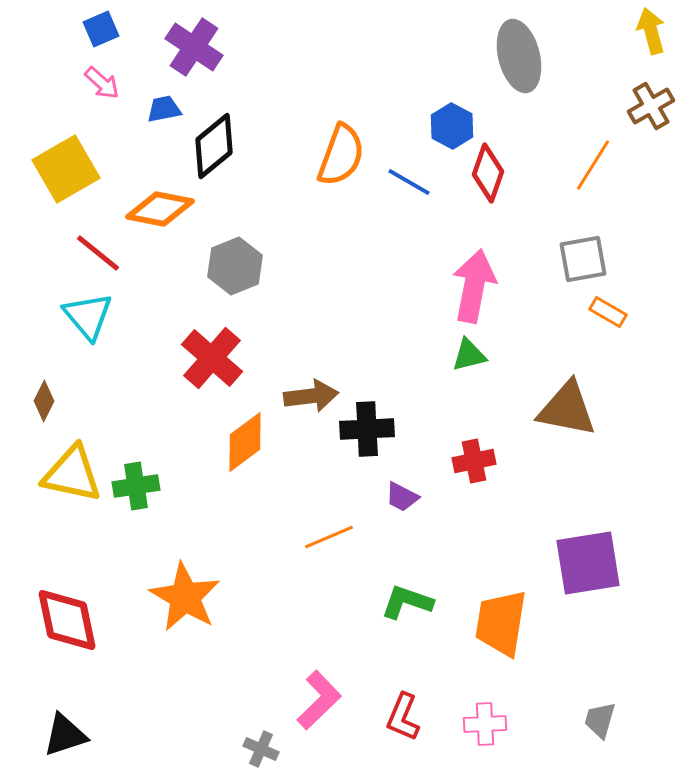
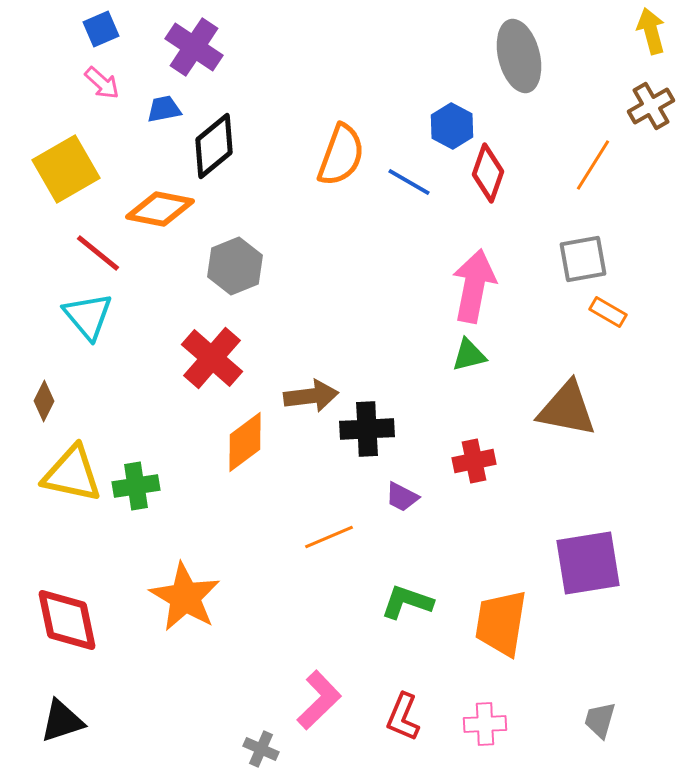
black triangle at (65, 735): moved 3 px left, 14 px up
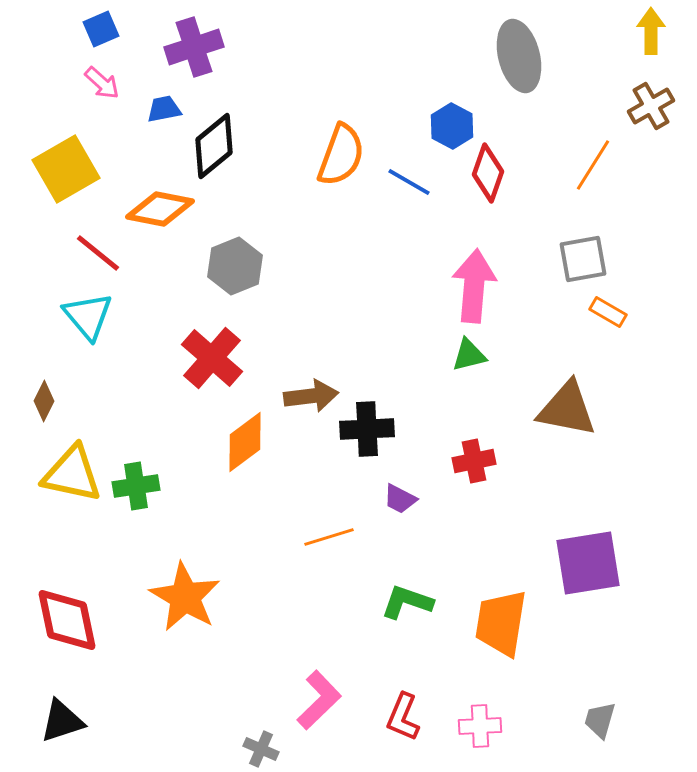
yellow arrow at (651, 31): rotated 15 degrees clockwise
purple cross at (194, 47): rotated 38 degrees clockwise
pink arrow at (474, 286): rotated 6 degrees counterclockwise
purple trapezoid at (402, 497): moved 2 px left, 2 px down
orange line at (329, 537): rotated 6 degrees clockwise
pink cross at (485, 724): moved 5 px left, 2 px down
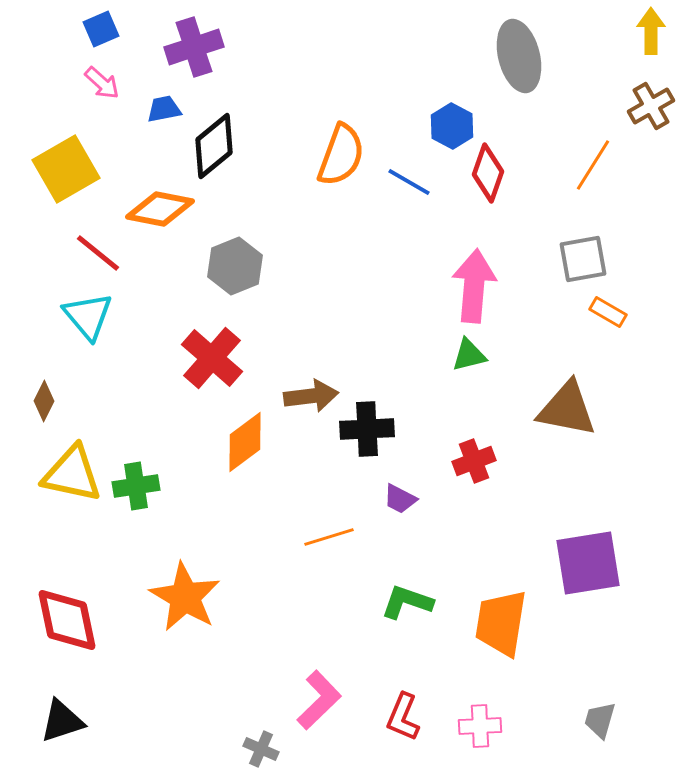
red cross at (474, 461): rotated 9 degrees counterclockwise
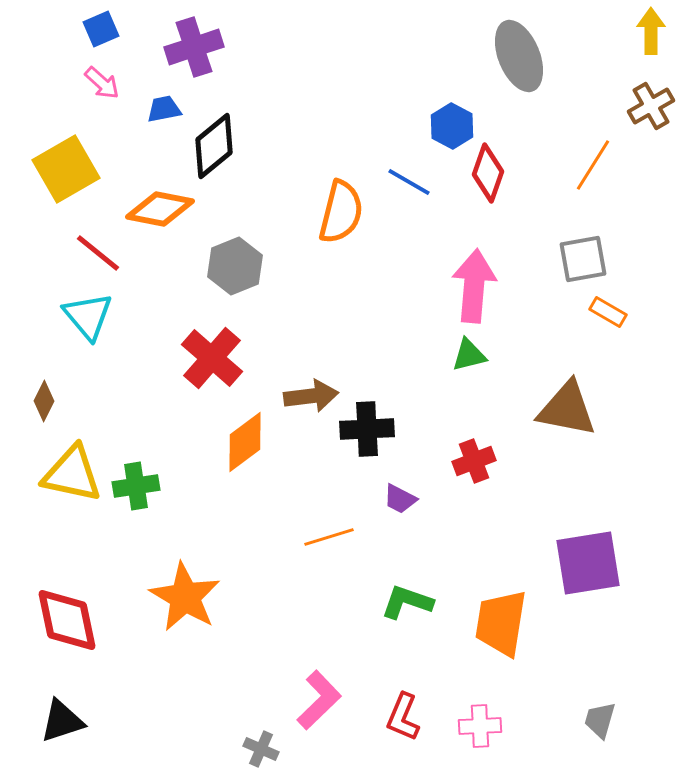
gray ellipse at (519, 56): rotated 8 degrees counterclockwise
orange semicircle at (341, 155): moved 57 px down; rotated 6 degrees counterclockwise
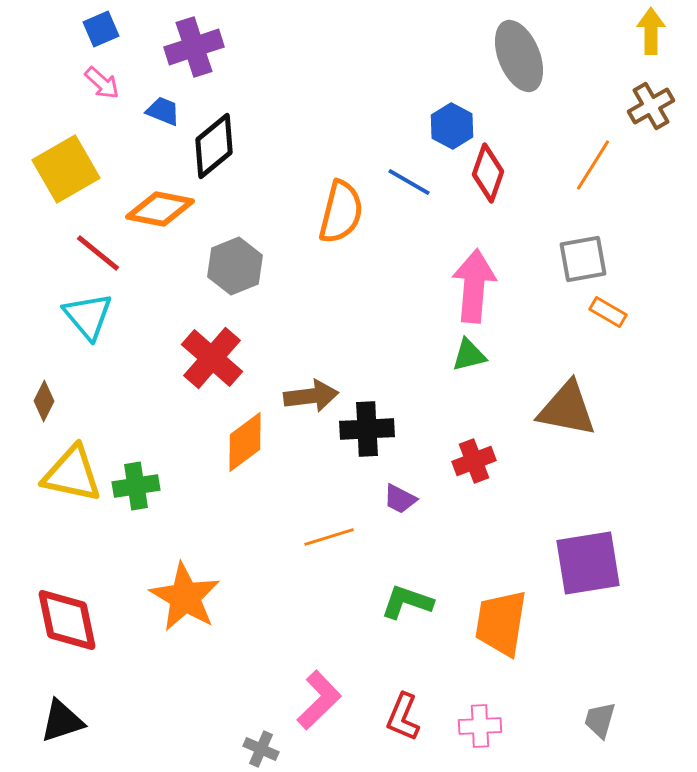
blue trapezoid at (164, 109): moved 1 px left, 2 px down; rotated 33 degrees clockwise
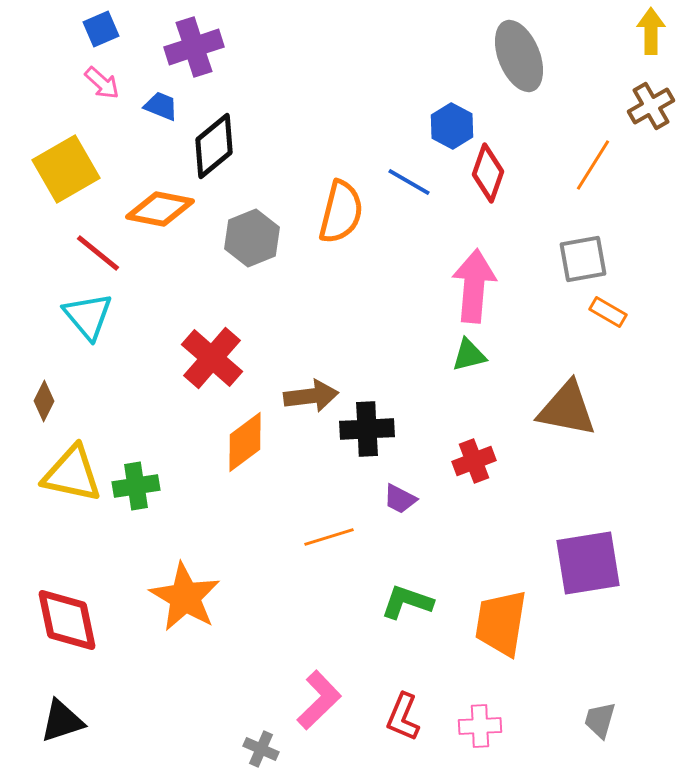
blue trapezoid at (163, 111): moved 2 px left, 5 px up
gray hexagon at (235, 266): moved 17 px right, 28 px up
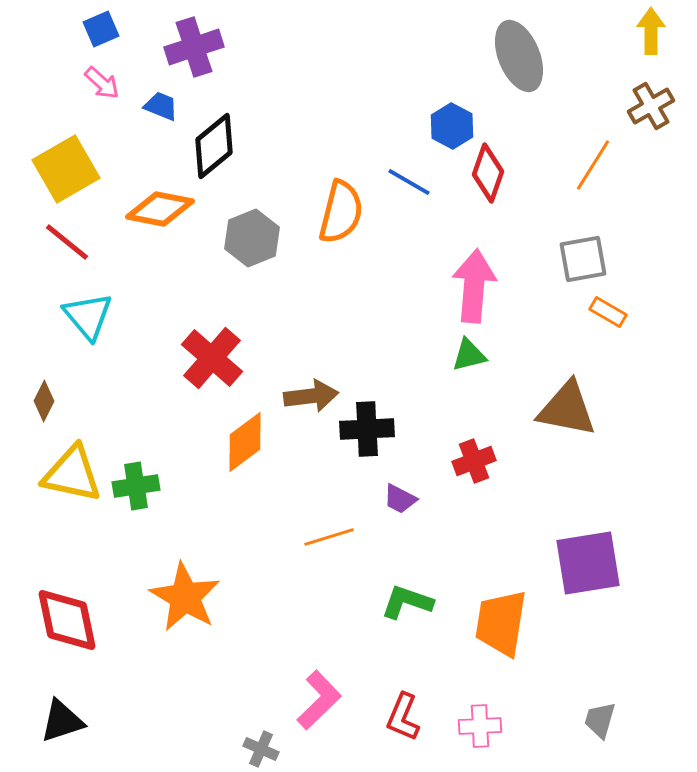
red line at (98, 253): moved 31 px left, 11 px up
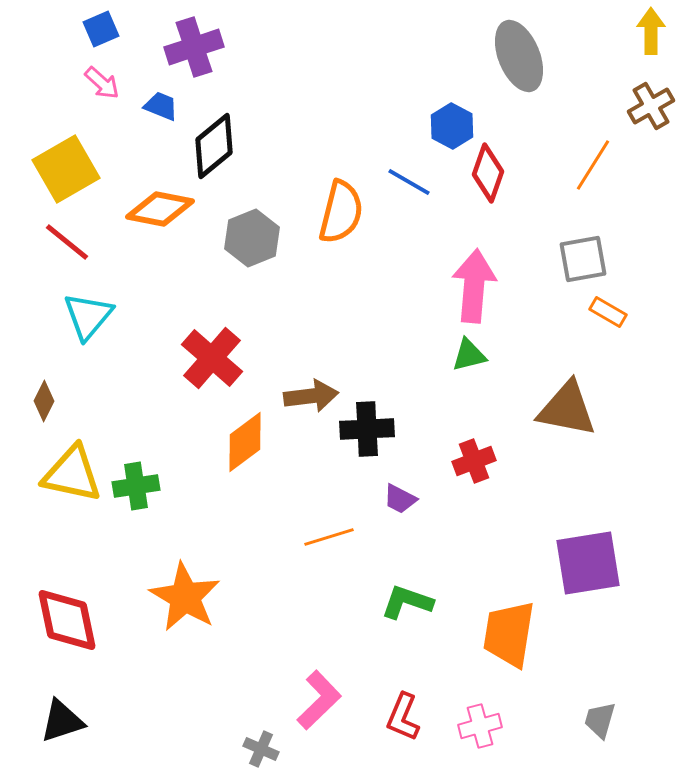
cyan triangle at (88, 316): rotated 20 degrees clockwise
orange trapezoid at (501, 623): moved 8 px right, 11 px down
pink cross at (480, 726): rotated 12 degrees counterclockwise
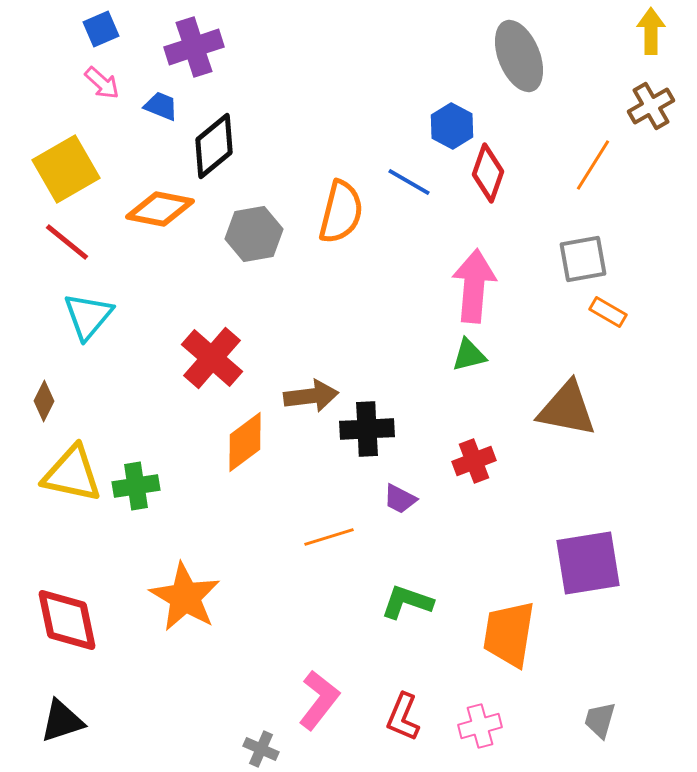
gray hexagon at (252, 238): moved 2 px right, 4 px up; rotated 12 degrees clockwise
pink L-shape at (319, 700): rotated 8 degrees counterclockwise
